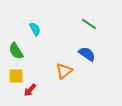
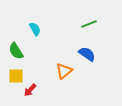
green line: rotated 56 degrees counterclockwise
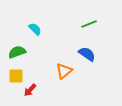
cyan semicircle: rotated 16 degrees counterclockwise
green semicircle: moved 1 px right, 1 px down; rotated 102 degrees clockwise
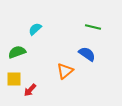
green line: moved 4 px right, 3 px down; rotated 35 degrees clockwise
cyan semicircle: rotated 88 degrees counterclockwise
orange triangle: moved 1 px right
yellow square: moved 2 px left, 3 px down
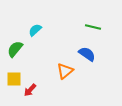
cyan semicircle: moved 1 px down
green semicircle: moved 2 px left, 3 px up; rotated 30 degrees counterclockwise
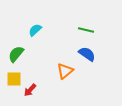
green line: moved 7 px left, 3 px down
green semicircle: moved 1 px right, 5 px down
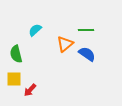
green line: rotated 14 degrees counterclockwise
green semicircle: rotated 54 degrees counterclockwise
orange triangle: moved 27 px up
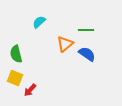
cyan semicircle: moved 4 px right, 8 px up
yellow square: moved 1 px right, 1 px up; rotated 21 degrees clockwise
